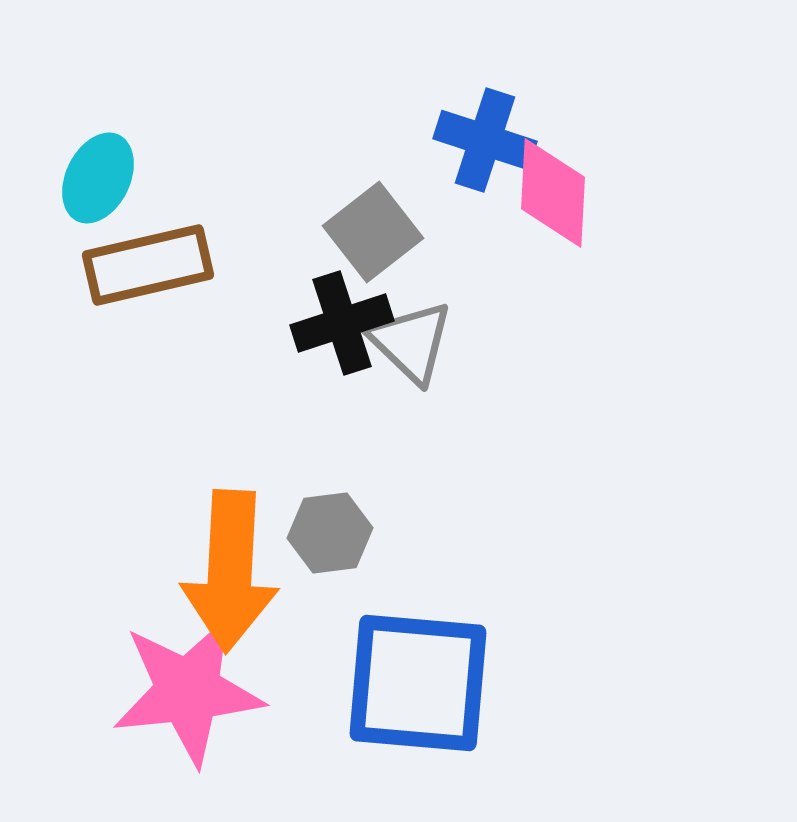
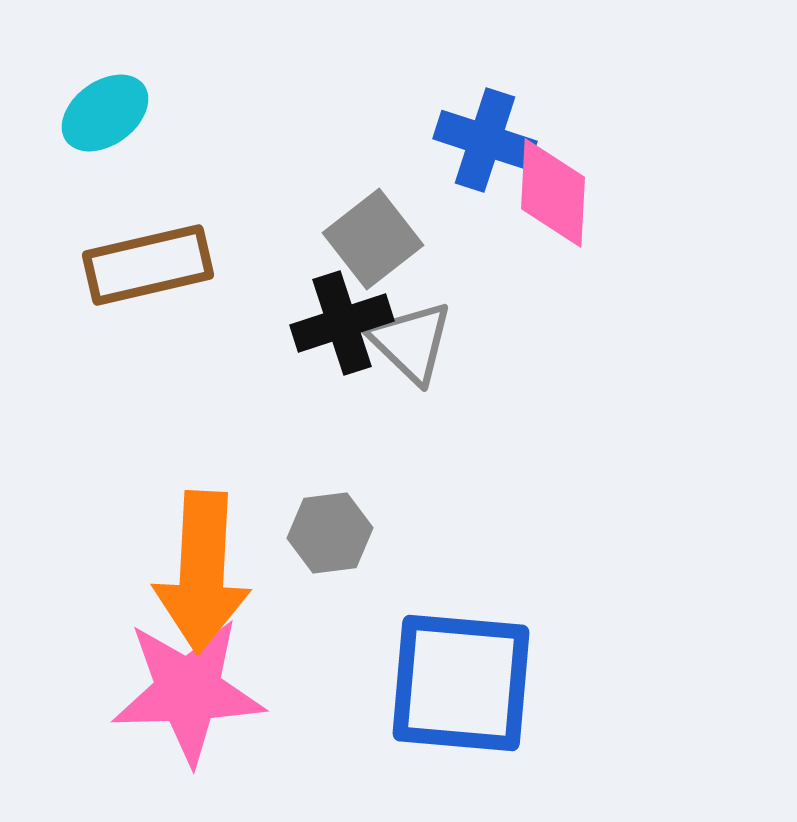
cyan ellipse: moved 7 px right, 65 px up; rotated 28 degrees clockwise
gray square: moved 7 px down
orange arrow: moved 28 px left, 1 px down
blue square: moved 43 px right
pink star: rotated 4 degrees clockwise
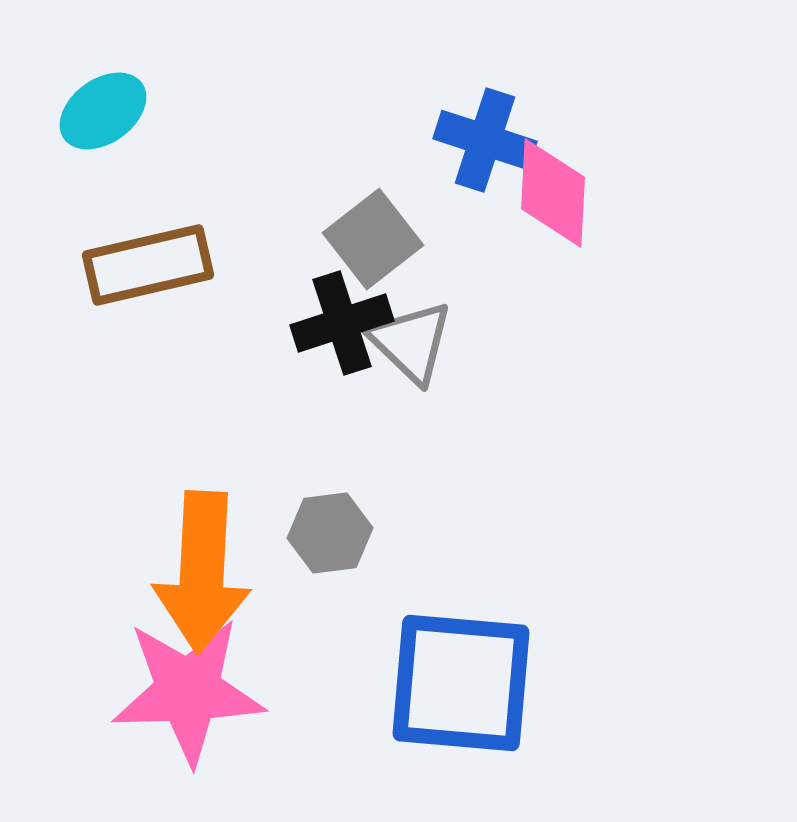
cyan ellipse: moved 2 px left, 2 px up
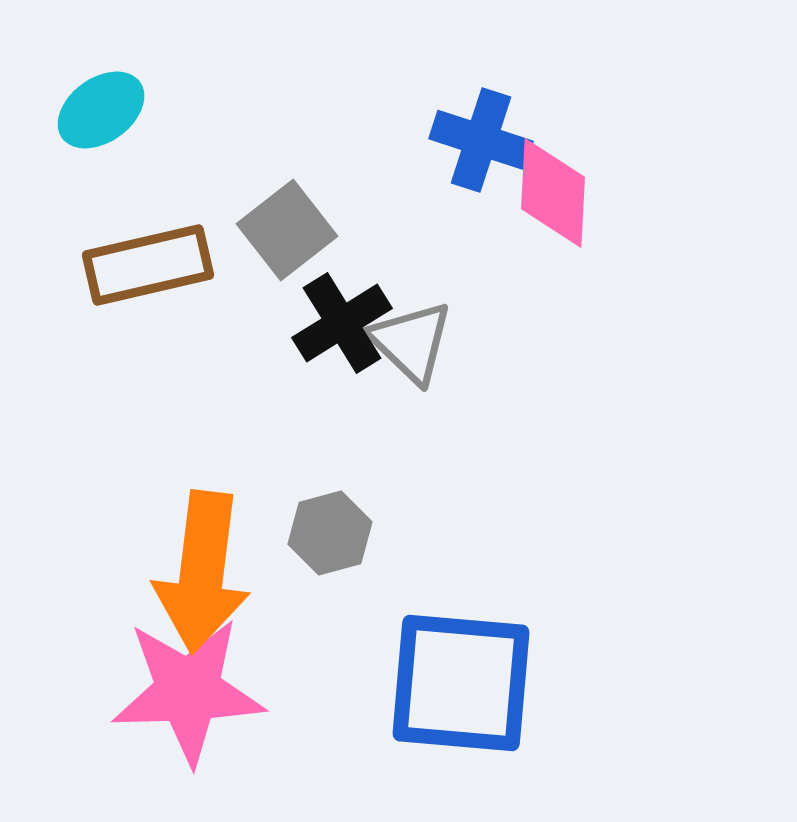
cyan ellipse: moved 2 px left, 1 px up
blue cross: moved 4 px left
gray square: moved 86 px left, 9 px up
black cross: rotated 14 degrees counterclockwise
gray hexagon: rotated 8 degrees counterclockwise
orange arrow: rotated 4 degrees clockwise
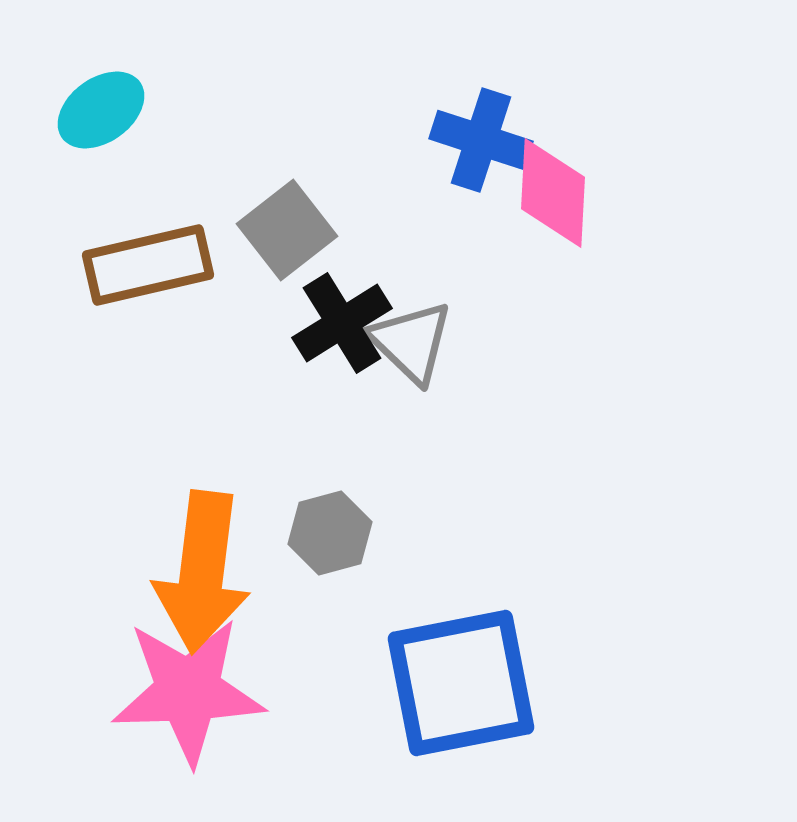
blue square: rotated 16 degrees counterclockwise
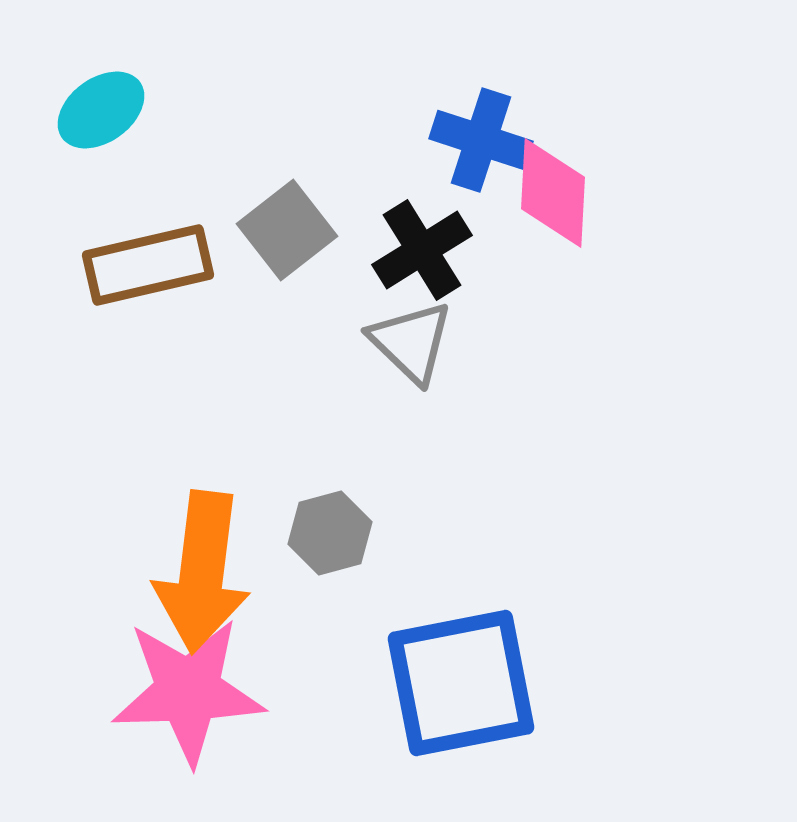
black cross: moved 80 px right, 73 px up
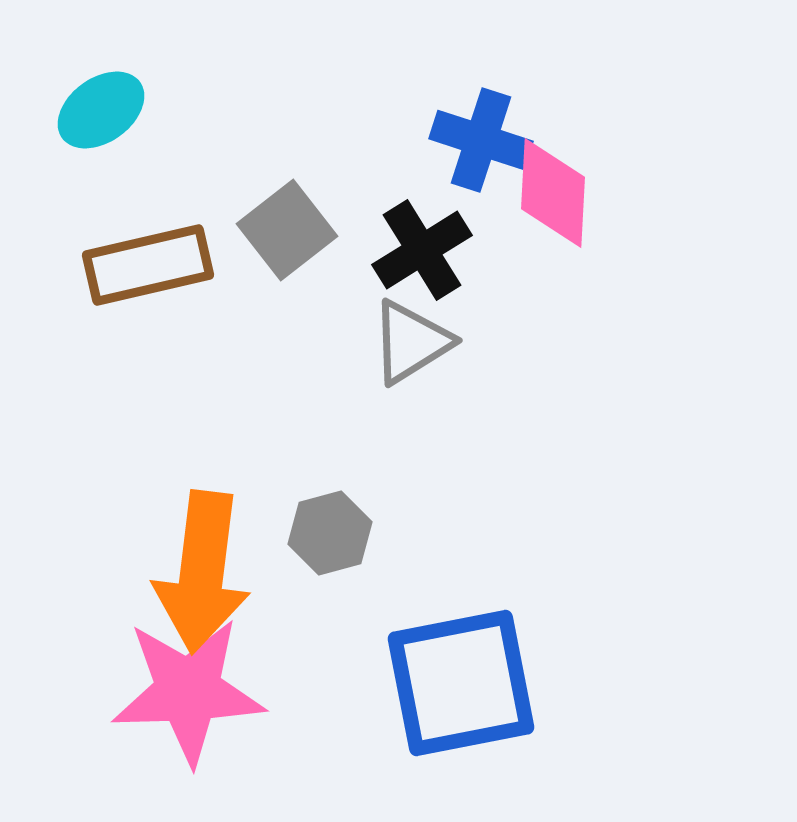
gray triangle: rotated 44 degrees clockwise
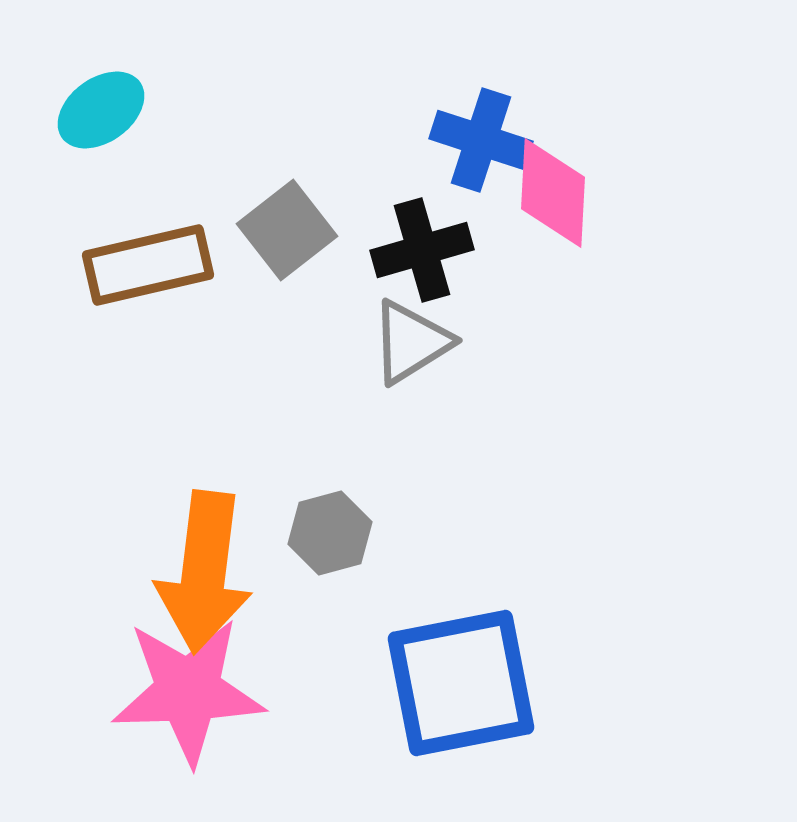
black cross: rotated 16 degrees clockwise
orange arrow: moved 2 px right
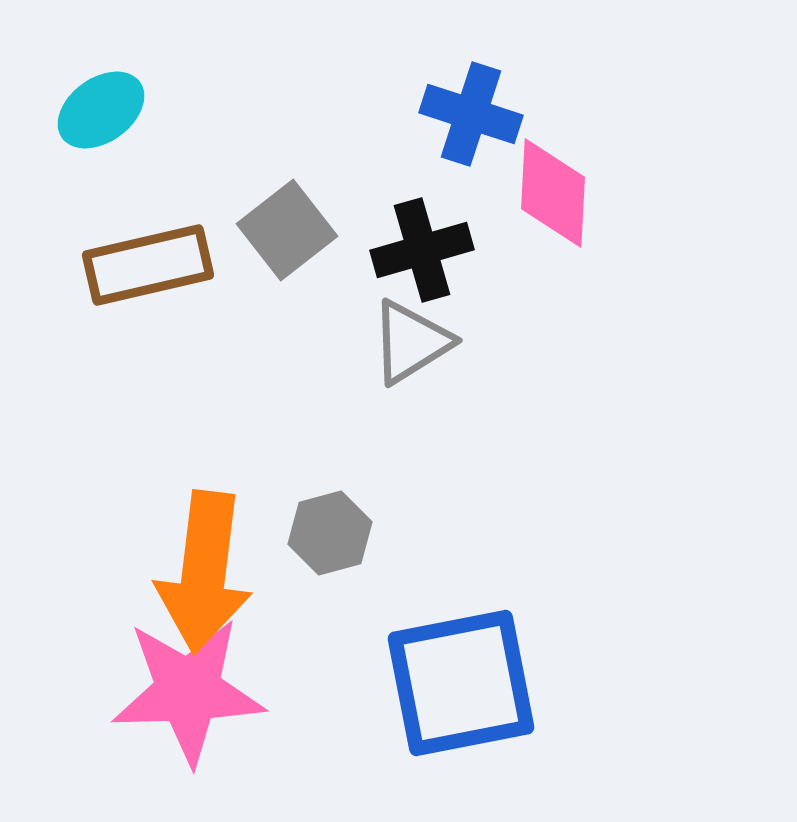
blue cross: moved 10 px left, 26 px up
